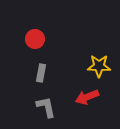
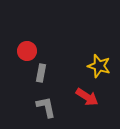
red circle: moved 8 px left, 12 px down
yellow star: rotated 15 degrees clockwise
red arrow: rotated 125 degrees counterclockwise
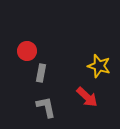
red arrow: rotated 10 degrees clockwise
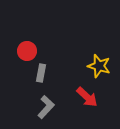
gray L-shape: rotated 55 degrees clockwise
